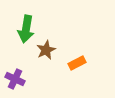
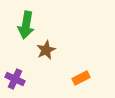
green arrow: moved 4 px up
orange rectangle: moved 4 px right, 15 px down
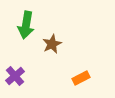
brown star: moved 6 px right, 6 px up
purple cross: moved 3 px up; rotated 24 degrees clockwise
